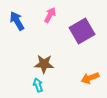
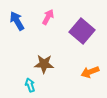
pink arrow: moved 2 px left, 2 px down
purple square: rotated 20 degrees counterclockwise
orange arrow: moved 6 px up
cyan arrow: moved 8 px left
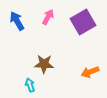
purple square: moved 1 px right, 9 px up; rotated 20 degrees clockwise
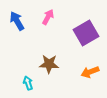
purple square: moved 3 px right, 11 px down
brown star: moved 5 px right
cyan arrow: moved 2 px left, 2 px up
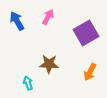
orange arrow: rotated 42 degrees counterclockwise
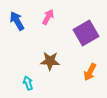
brown star: moved 1 px right, 3 px up
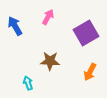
blue arrow: moved 2 px left, 5 px down
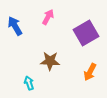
cyan arrow: moved 1 px right
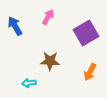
cyan arrow: rotated 80 degrees counterclockwise
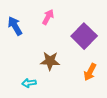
purple square: moved 2 px left, 3 px down; rotated 15 degrees counterclockwise
